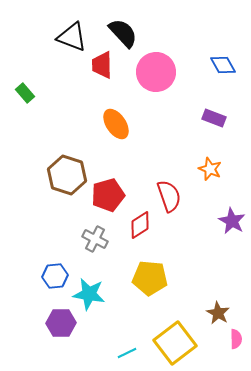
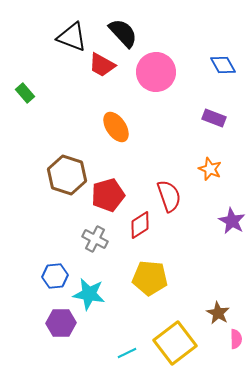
red trapezoid: rotated 60 degrees counterclockwise
orange ellipse: moved 3 px down
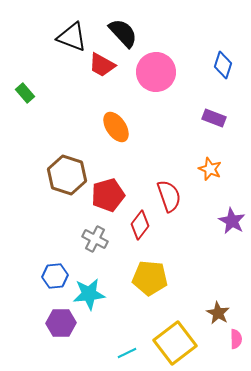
blue diamond: rotated 48 degrees clockwise
red diamond: rotated 20 degrees counterclockwise
cyan star: rotated 16 degrees counterclockwise
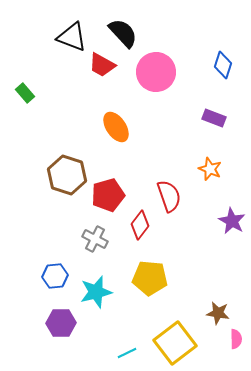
cyan star: moved 7 px right, 2 px up; rotated 8 degrees counterclockwise
brown star: rotated 20 degrees counterclockwise
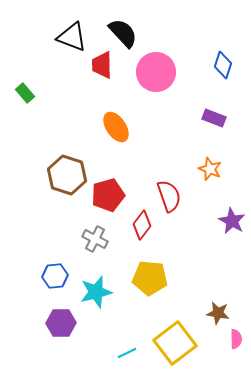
red trapezoid: rotated 60 degrees clockwise
red diamond: moved 2 px right
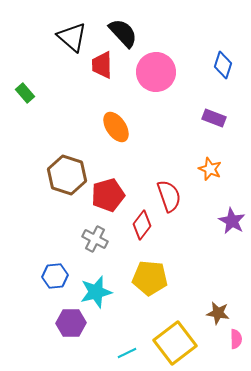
black triangle: rotated 20 degrees clockwise
purple hexagon: moved 10 px right
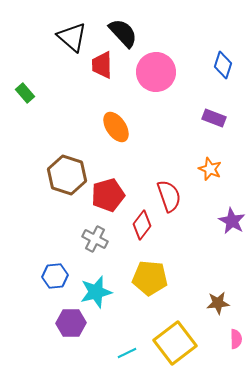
brown star: moved 10 px up; rotated 15 degrees counterclockwise
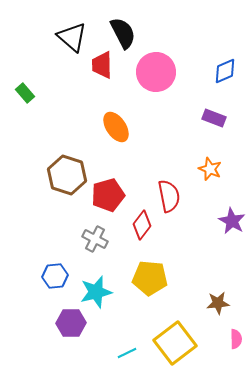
black semicircle: rotated 16 degrees clockwise
blue diamond: moved 2 px right, 6 px down; rotated 48 degrees clockwise
red semicircle: rotated 8 degrees clockwise
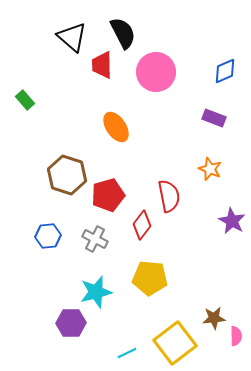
green rectangle: moved 7 px down
blue hexagon: moved 7 px left, 40 px up
brown star: moved 4 px left, 15 px down
pink semicircle: moved 3 px up
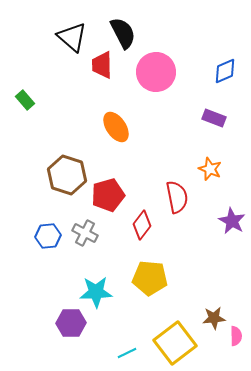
red semicircle: moved 8 px right, 1 px down
gray cross: moved 10 px left, 6 px up
cyan star: rotated 12 degrees clockwise
